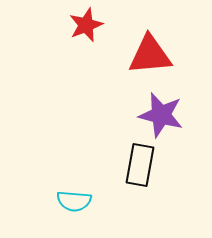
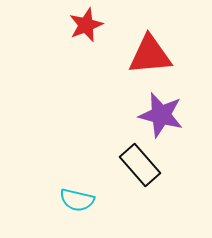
black rectangle: rotated 51 degrees counterclockwise
cyan semicircle: moved 3 px right, 1 px up; rotated 8 degrees clockwise
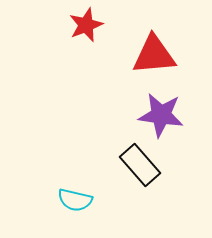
red triangle: moved 4 px right
purple star: rotated 6 degrees counterclockwise
cyan semicircle: moved 2 px left
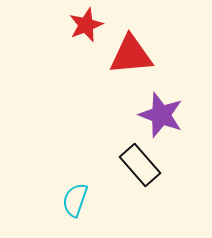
red triangle: moved 23 px left
purple star: rotated 12 degrees clockwise
cyan semicircle: rotated 96 degrees clockwise
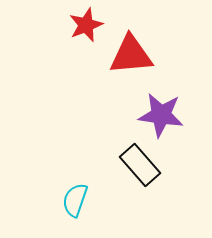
purple star: rotated 12 degrees counterclockwise
